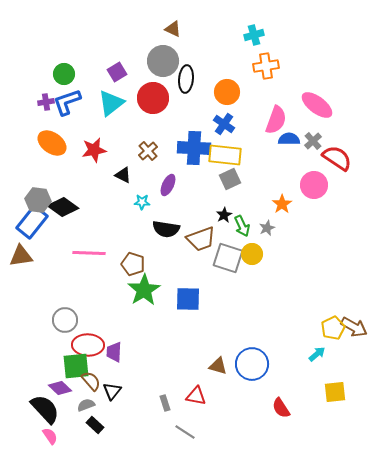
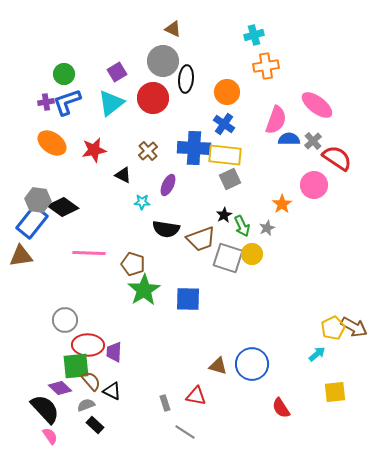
black triangle at (112, 391): rotated 42 degrees counterclockwise
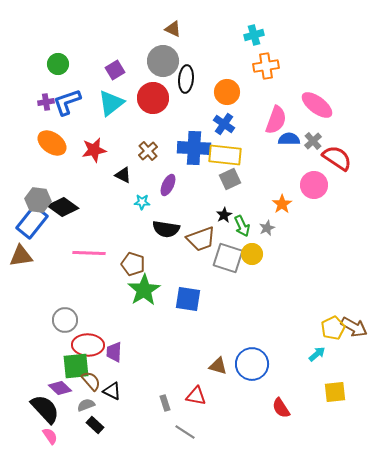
purple square at (117, 72): moved 2 px left, 2 px up
green circle at (64, 74): moved 6 px left, 10 px up
blue square at (188, 299): rotated 8 degrees clockwise
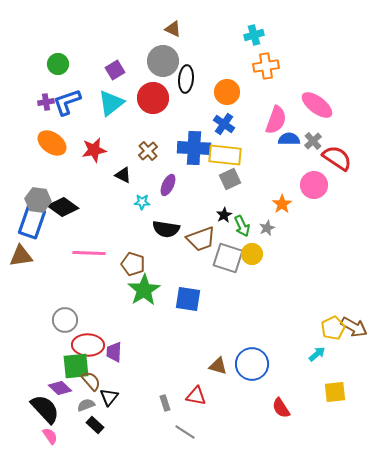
blue rectangle at (32, 222): rotated 20 degrees counterclockwise
black triangle at (112, 391): moved 3 px left, 6 px down; rotated 42 degrees clockwise
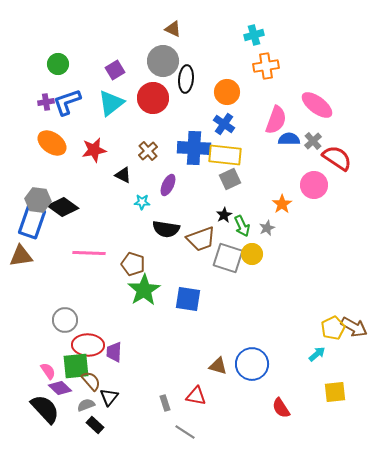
pink semicircle at (50, 436): moved 2 px left, 65 px up
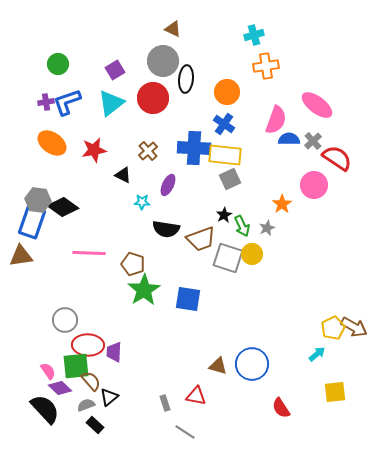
black triangle at (109, 397): rotated 12 degrees clockwise
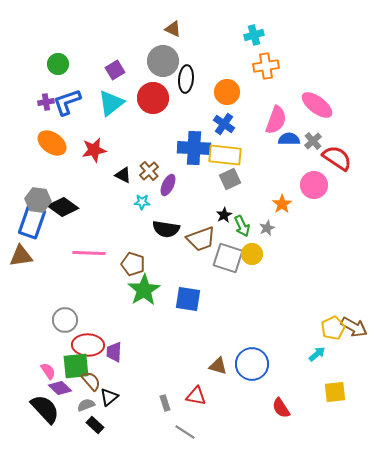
brown cross at (148, 151): moved 1 px right, 20 px down
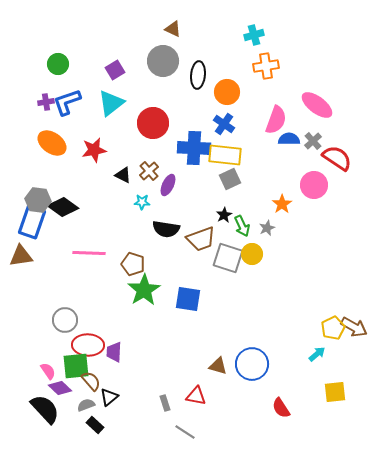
black ellipse at (186, 79): moved 12 px right, 4 px up
red circle at (153, 98): moved 25 px down
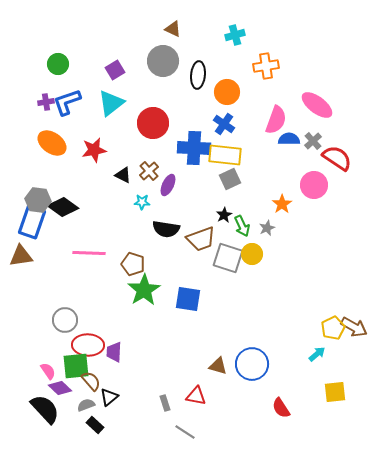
cyan cross at (254, 35): moved 19 px left
